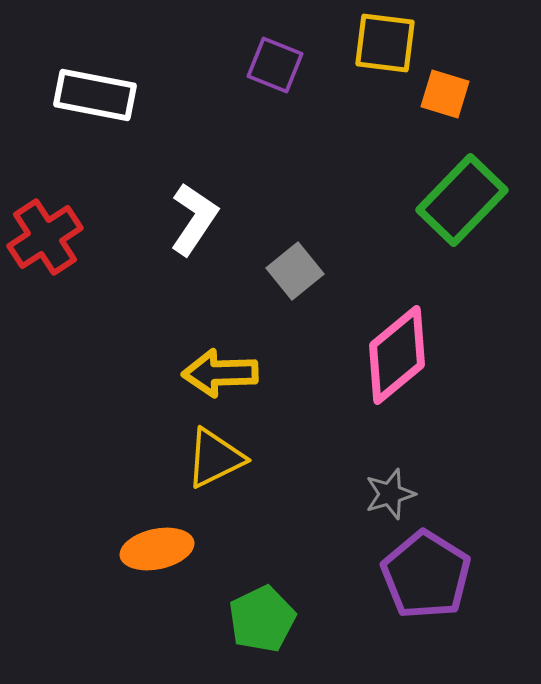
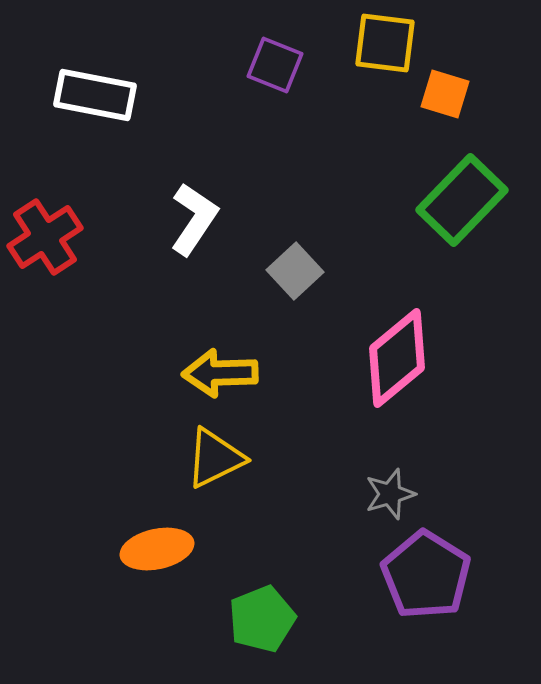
gray square: rotated 4 degrees counterclockwise
pink diamond: moved 3 px down
green pentagon: rotated 4 degrees clockwise
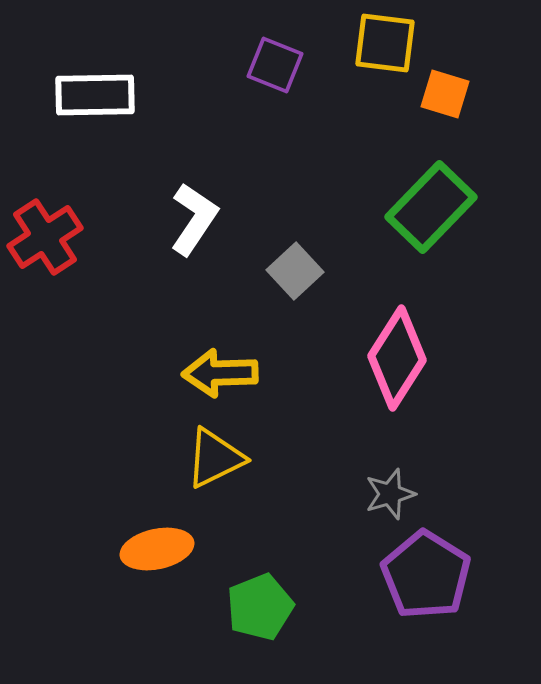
white rectangle: rotated 12 degrees counterclockwise
green rectangle: moved 31 px left, 7 px down
pink diamond: rotated 18 degrees counterclockwise
green pentagon: moved 2 px left, 12 px up
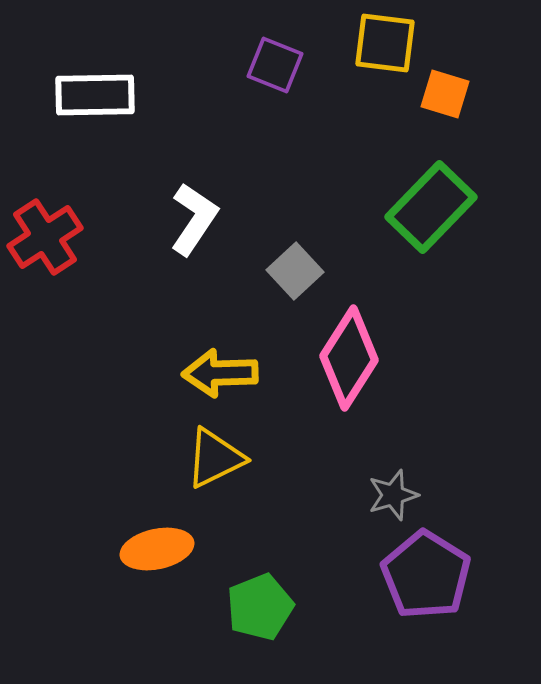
pink diamond: moved 48 px left
gray star: moved 3 px right, 1 px down
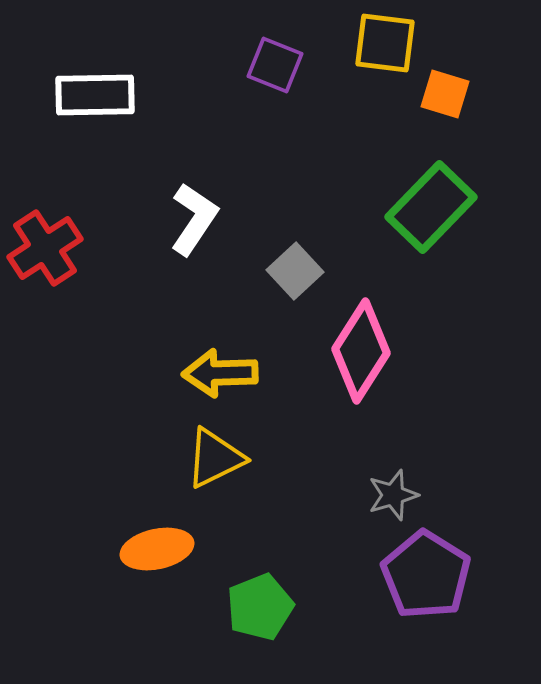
red cross: moved 11 px down
pink diamond: moved 12 px right, 7 px up
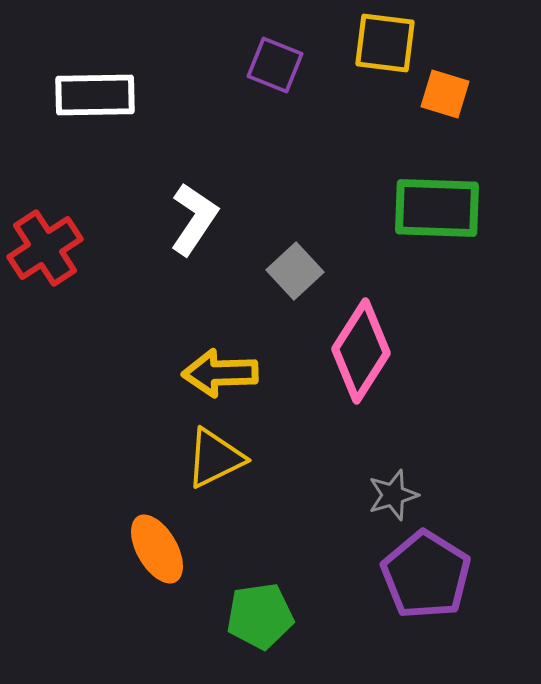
green rectangle: moved 6 px right, 1 px down; rotated 48 degrees clockwise
orange ellipse: rotated 72 degrees clockwise
green pentagon: moved 9 px down; rotated 14 degrees clockwise
